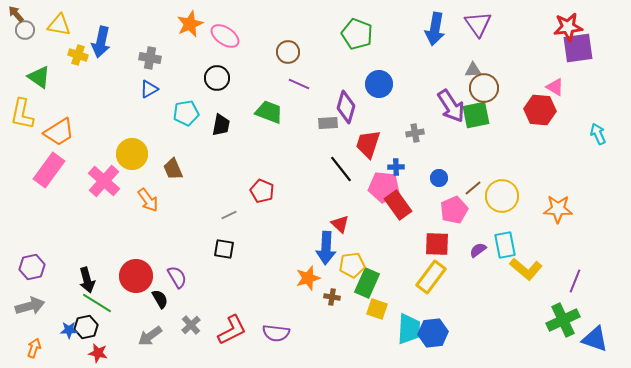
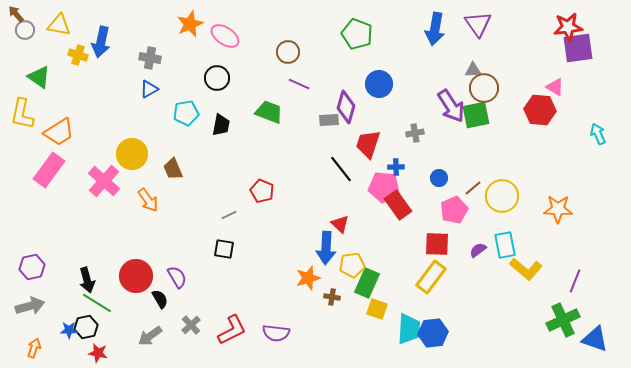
gray rectangle at (328, 123): moved 1 px right, 3 px up
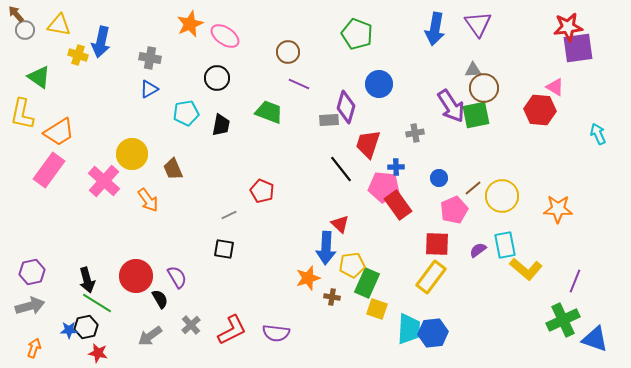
purple hexagon at (32, 267): moved 5 px down
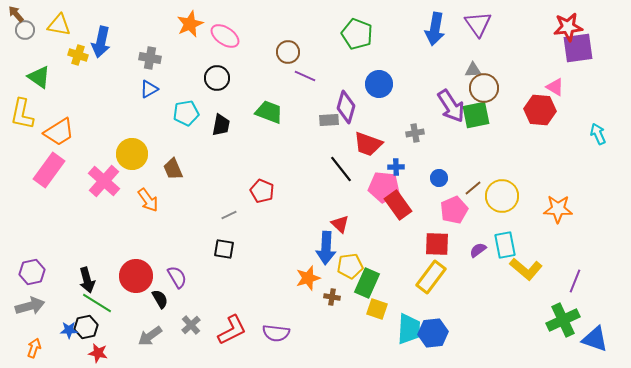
purple line at (299, 84): moved 6 px right, 8 px up
red trapezoid at (368, 144): rotated 88 degrees counterclockwise
yellow pentagon at (352, 265): moved 2 px left, 1 px down
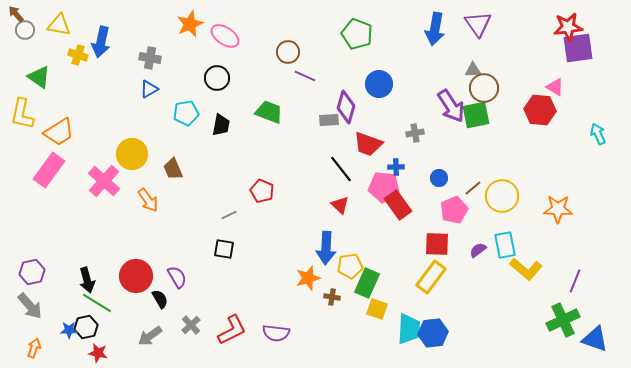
red triangle at (340, 224): moved 19 px up
gray arrow at (30, 306): rotated 64 degrees clockwise
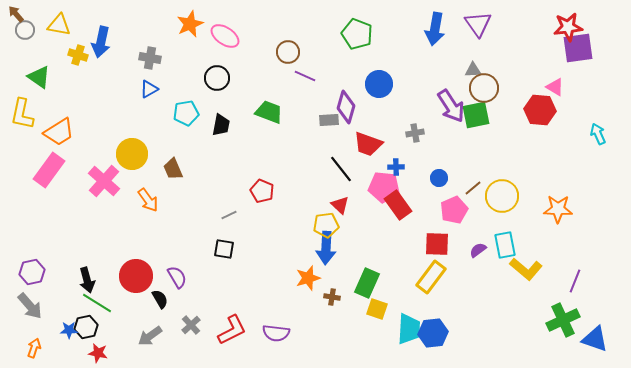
yellow pentagon at (350, 266): moved 24 px left, 41 px up
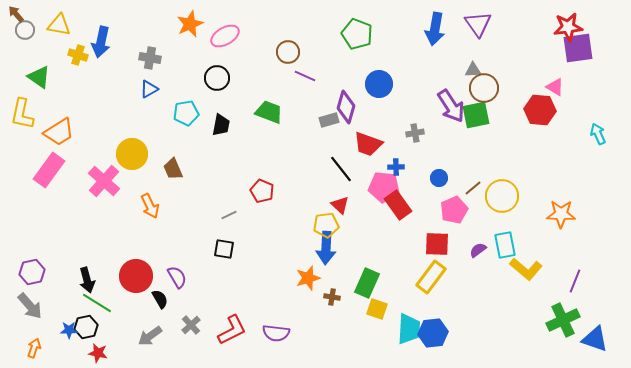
pink ellipse at (225, 36): rotated 64 degrees counterclockwise
gray rectangle at (329, 120): rotated 12 degrees counterclockwise
orange arrow at (148, 200): moved 2 px right, 6 px down; rotated 10 degrees clockwise
orange star at (558, 209): moved 3 px right, 5 px down
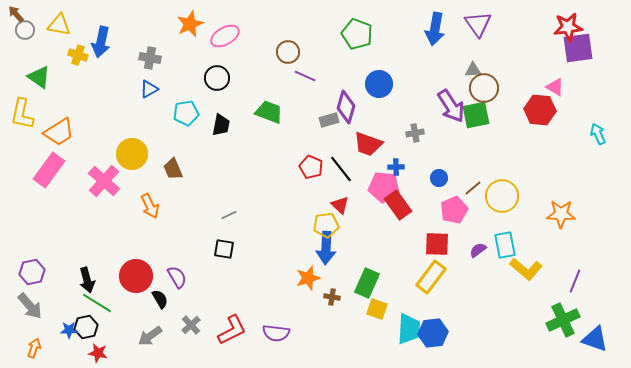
red pentagon at (262, 191): moved 49 px right, 24 px up
